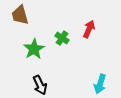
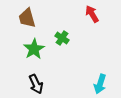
brown trapezoid: moved 7 px right, 3 px down
red arrow: moved 3 px right, 15 px up; rotated 54 degrees counterclockwise
black arrow: moved 4 px left, 1 px up
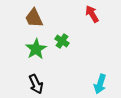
brown trapezoid: moved 7 px right; rotated 10 degrees counterclockwise
green cross: moved 3 px down
green star: moved 2 px right
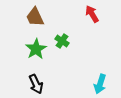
brown trapezoid: moved 1 px right, 1 px up
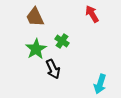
black arrow: moved 17 px right, 15 px up
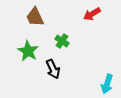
red arrow: rotated 90 degrees counterclockwise
green star: moved 8 px left, 2 px down; rotated 10 degrees counterclockwise
cyan arrow: moved 7 px right
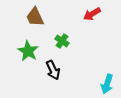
black arrow: moved 1 px down
